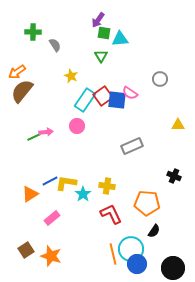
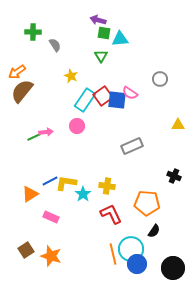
purple arrow: rotated 70 degrees clockwise
pink rectangle: moved 1 px left, 1 px up; rotated 63 degrees clockwise
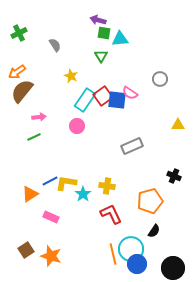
green cross: moved 14 px left, 1 px down; rotated 28 degrees counterclockwise
pink arrow: moved 7 px left, 15 px up
orange pentagon: moved 3 px right, 2 px up; rotated 20 degrees counterclockwise
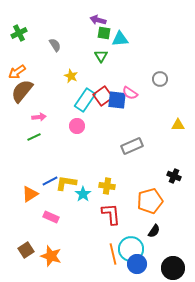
red L-shape: rotated 20 degrees clockwise
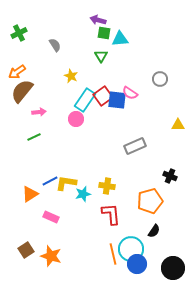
pink arrow: moved 5 px up
pink circle: moved 1 px left, 7 px up
gray rectangle: moved 3 px right
black cross: moved 4 px left
cyan star: rotated 21 degrees clockwise
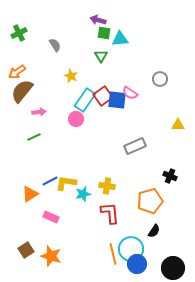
red L-shape: moved 1 px left, 1 px up
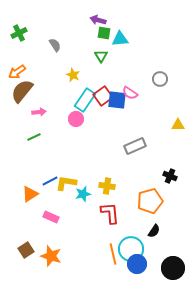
yellow star: moved 2 px right, 1 px up
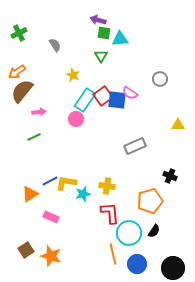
cyan circle: moved 2 px left, 16 px up
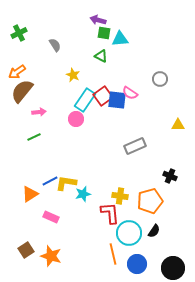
green triangle: rotated 32 degrees counterclockwise
yellow cross: moved 13 px right, 10 px down
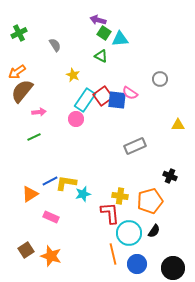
green square: rotated 24 degrees clockwise
